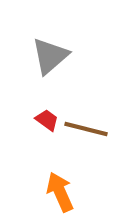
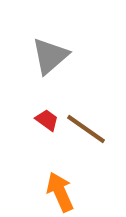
brown line: rotated 21 degrees clockwise
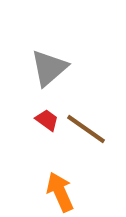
gray triangle: moved 1 px left, 12 px down
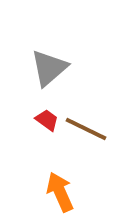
brown line: rotated 9 degrees counterclockwise
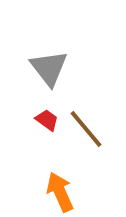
gray triangle: rotated 27 degrees counterclockwise
brown line: rotated 24 degrees clockwise
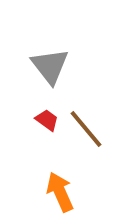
gray triangle: moved 1 px right, 2 px up
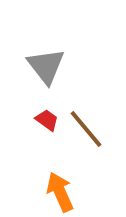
gray triangle: moved 4 px left
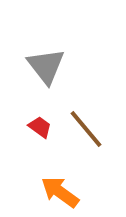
red trapezoid: moved 7 px left, 7 px down
orange arrow: rotated 30 degrees counterclockwise
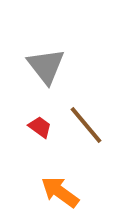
brown line: moved 4 px up
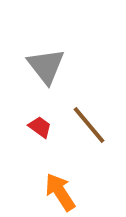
brown line: moved 3 px right
orange arrow: rotated 21 degrees clockwise
